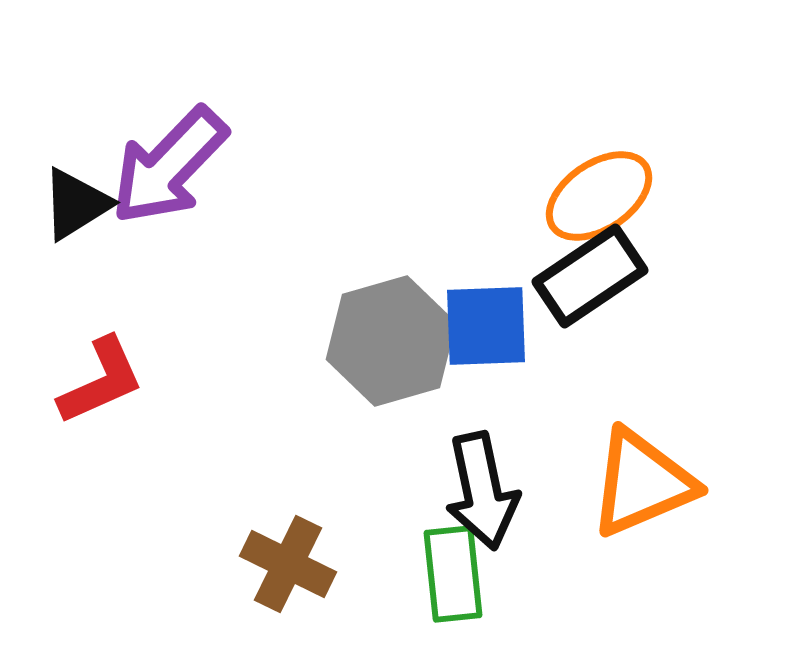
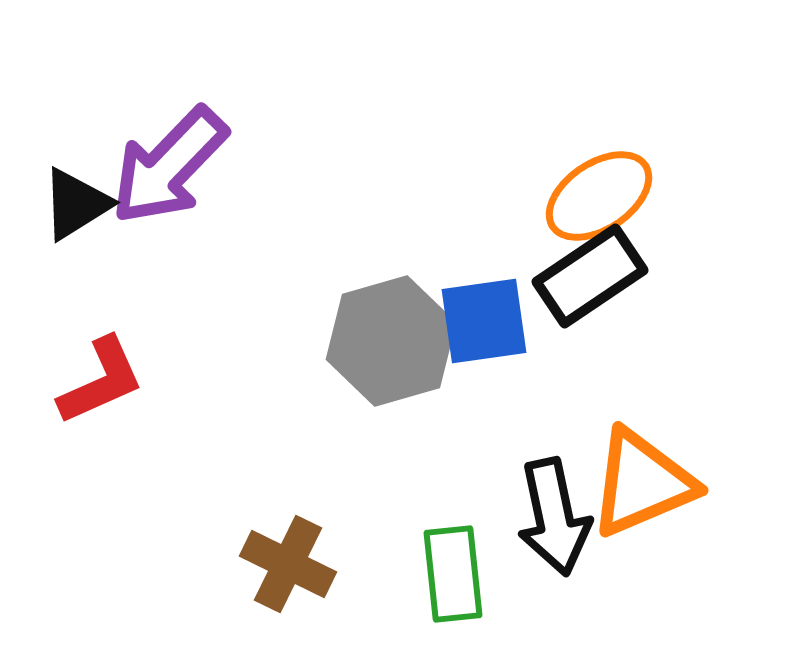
blue square: moved 2 px left, 5 px up; rotated 6 degrees counterclockwise
black arrow: moved 72 px right, 26 px down
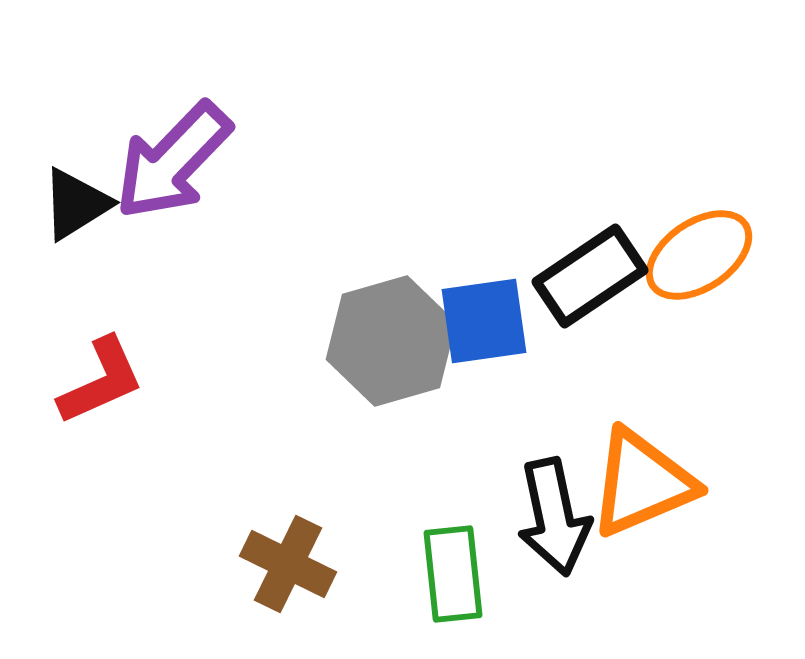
purple arrow: moved 4 px right, 5 px up
orange ellipse: moved 100 px right, 59 px down
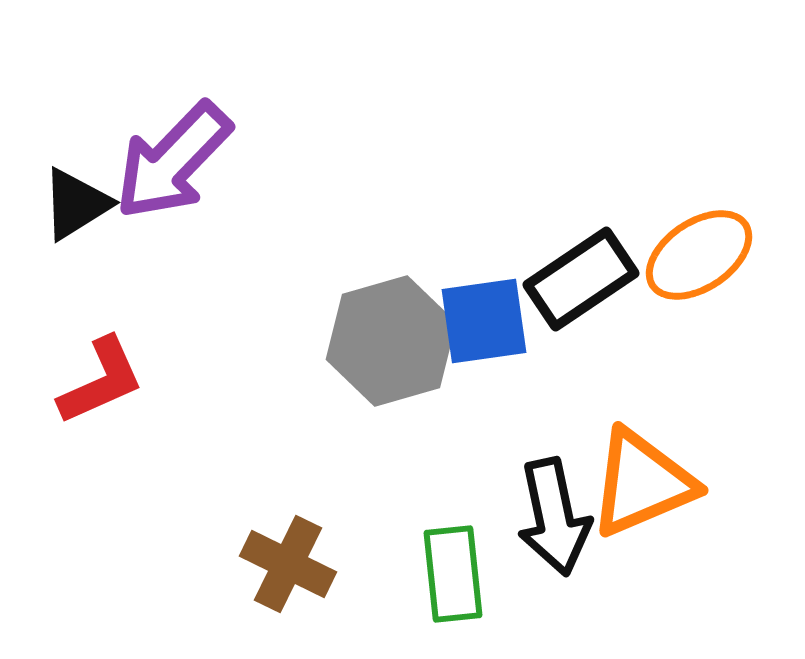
black rectangle: moved 9 px left, 3 px down
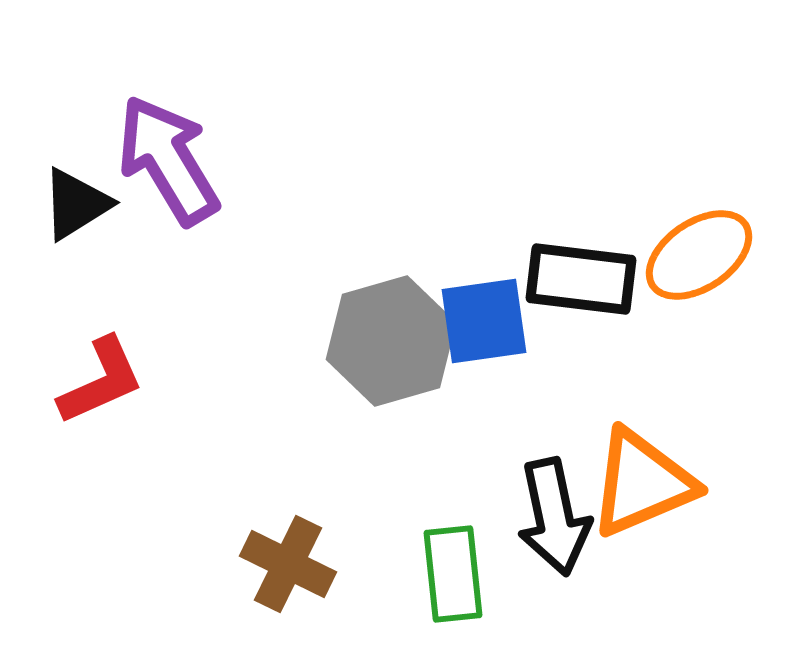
purple arrow: moved 5 px left, 1 px up; rotated 105 degrees clockwise
black rectangle: rotated 41 degrees clockwise
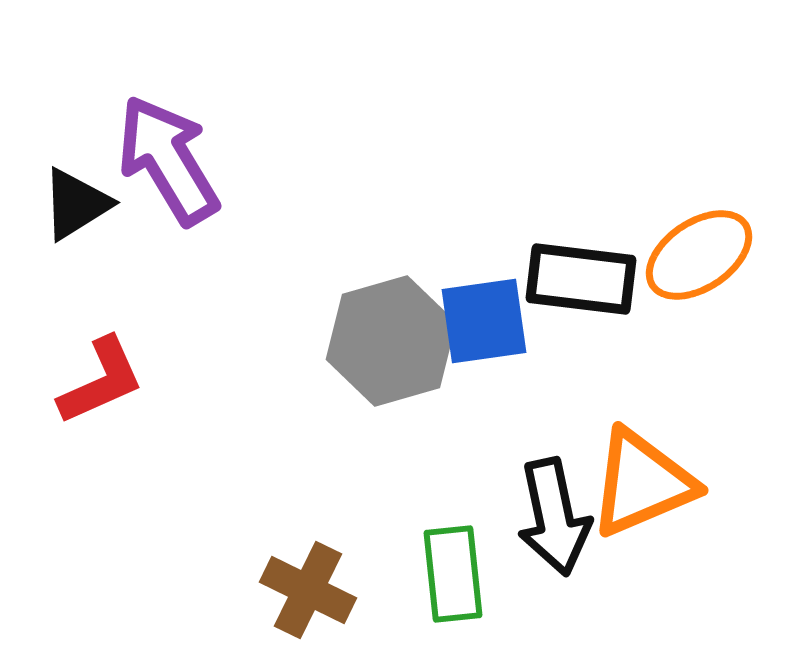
brown cross: moved 20 px right, 26 px down
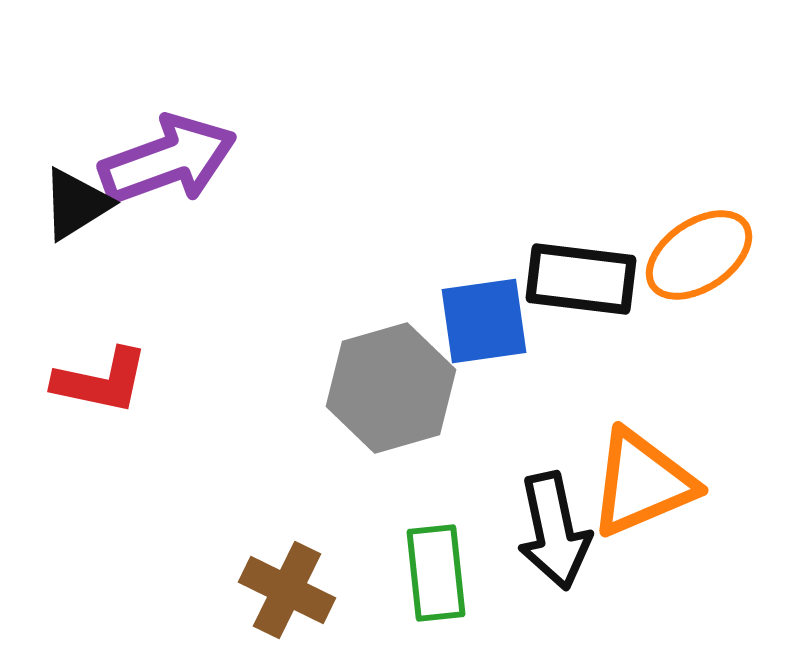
purple arrow: rotated 101 degrees clockwise
gray hexagon: moved 47 px down
red L-shape: rotated 36 degrees clockwise
black arrow: moved 14 px down
green rectangle: moved 17 px left, 1 px up
brown cross: moved 21 px left
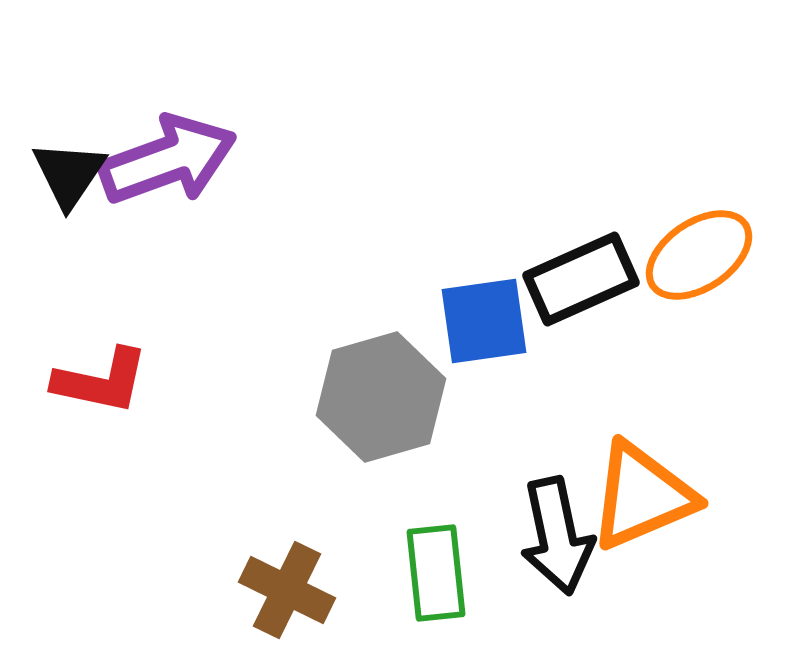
black triangle: moved 7 px left, 30 px up; rotated 24 degrees counterclockwise
black rectangle: rotated 31 degrees counterclockwise
gray hexagon: moved 10 px left, 9 px down
orange triangle: moved 13 px down
black arrow: moved 3 px right, 5 px down
